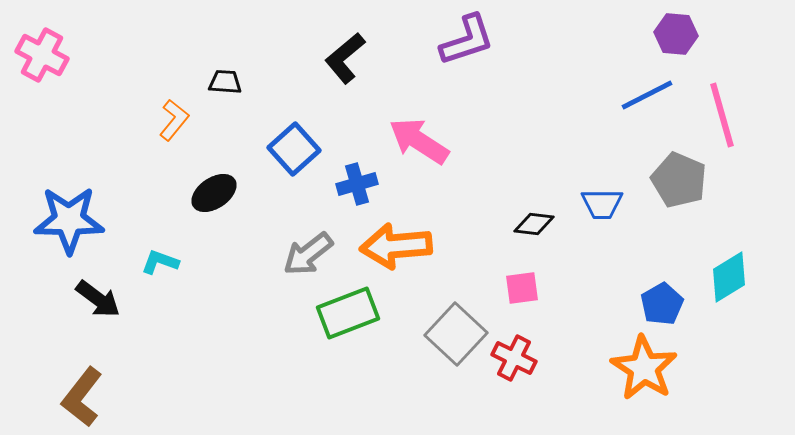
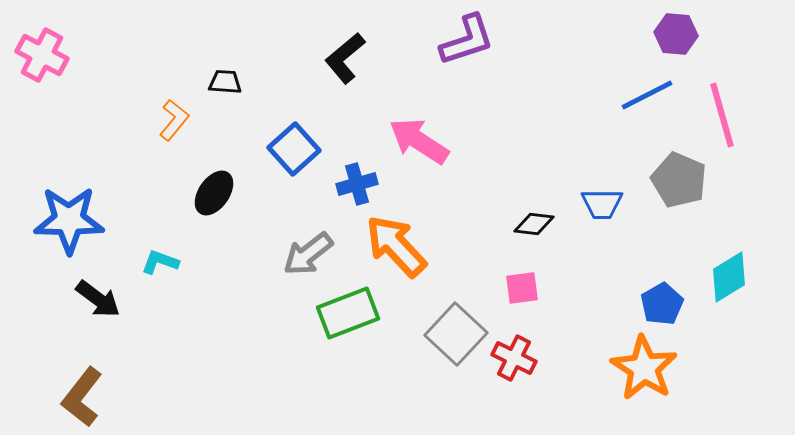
black ellipse: rotated 21 degrees counterclockwise
orange arrow: rotated 52 degrees clockwise
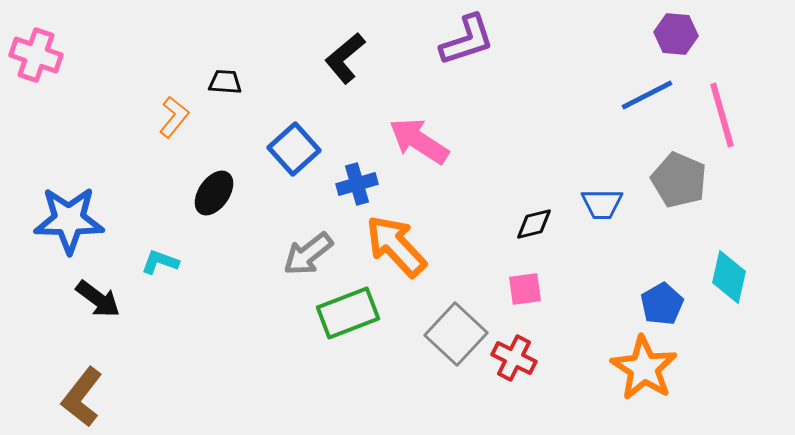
pink cross: moved 6 px left; rotated 9 degrees counterclockwise
orange L-shape: moved 3 px up
black diamond: rotated 21 degrees counterclockwise
cyan diamond: rotated 46 degrees counterclockwise
pink square: moved 3 px right, 1 px down
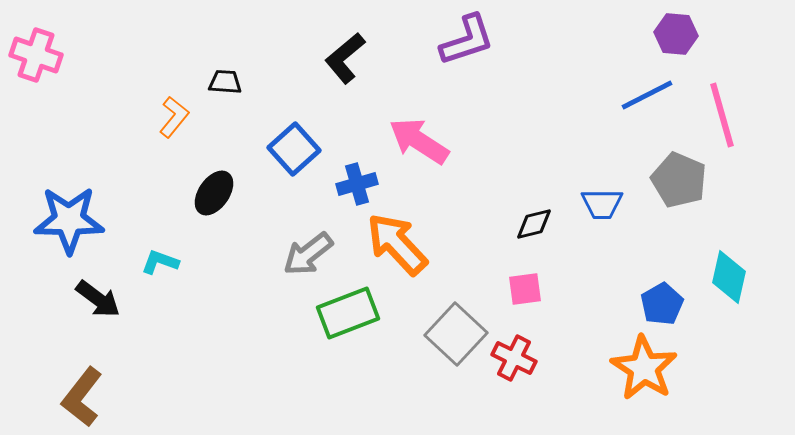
orange arrow: moved 1 px right, 2 px up
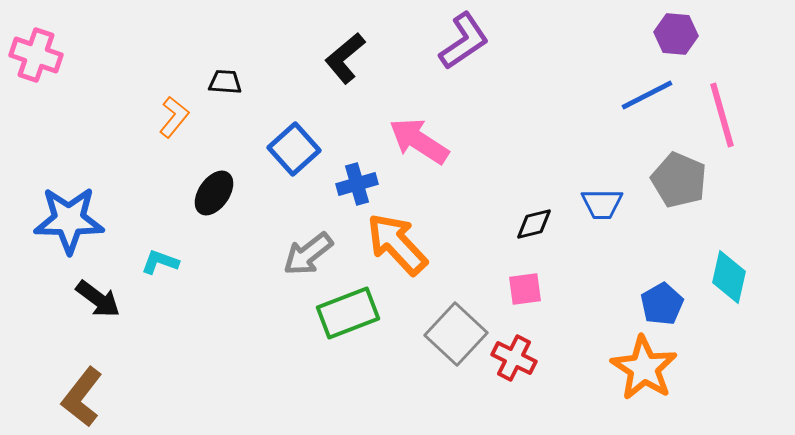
purple L-shape: moved 3 px left, 1 px down; rotated 16 degrees counterclockwise
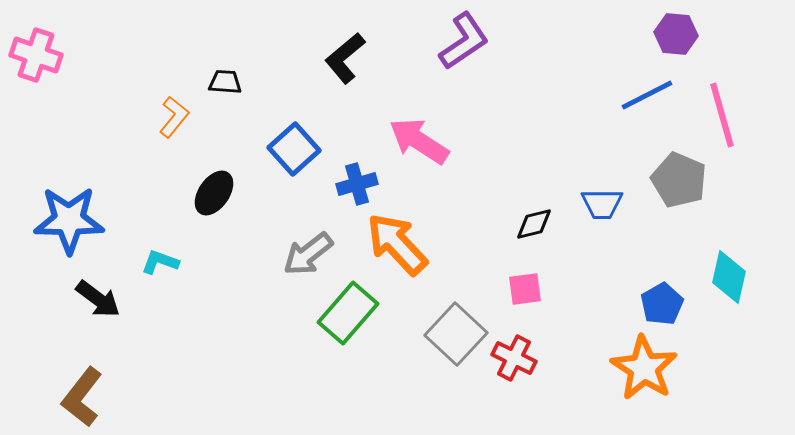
green rectangle: rotated 28 degrees counterclockwise
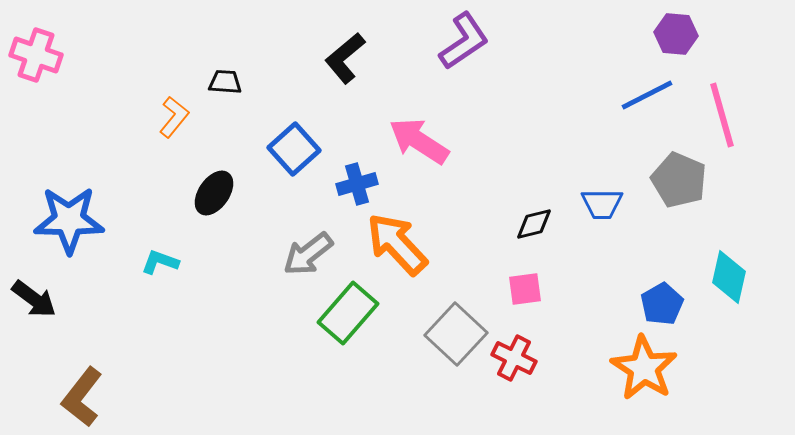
black arrow: moved 64 px left
